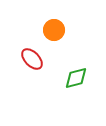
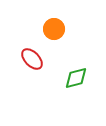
orange circle: moved 1 px up
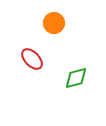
orange circle: moved 6 px up
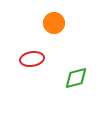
red ellipse: rotated 55 degrees counterclockwise
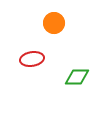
green diamond: moved 1 px right, 1 px up; rotated 15 degrees clockwise
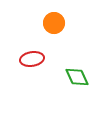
green diamond: rotated 65 degrees clockwise
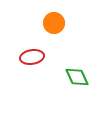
red ellipse: moved 2 px up
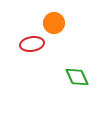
red ellipse: moved 13 px up
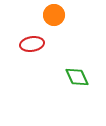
orange circle: moved 8 px up
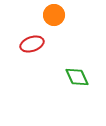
red ellipse: rotated 10 degrees counterclockwise
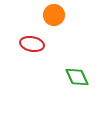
red ellipse: rotated 30 degrees clockwise
